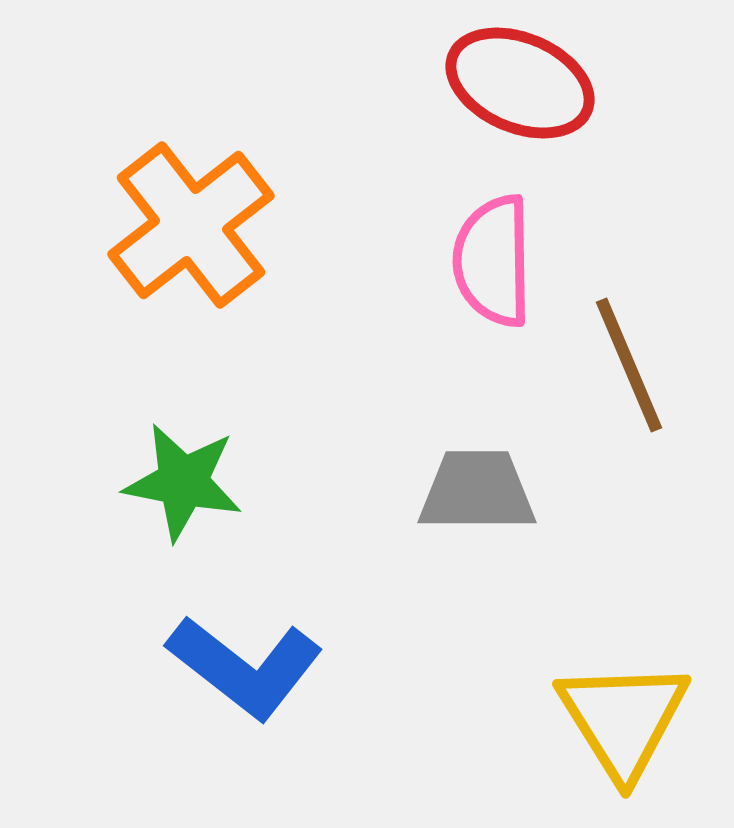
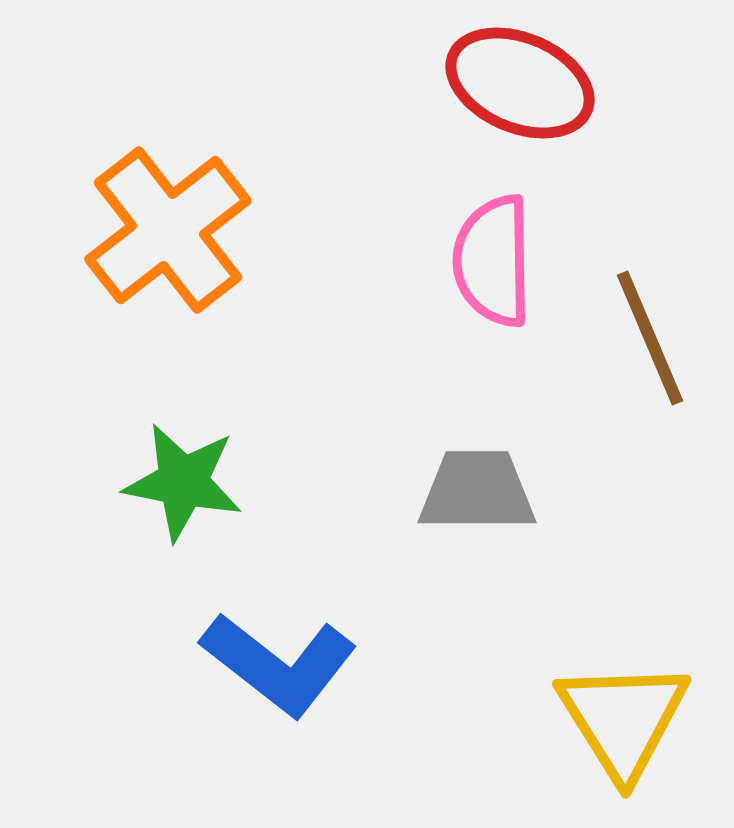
orange cross: moved 23 px left, 5 px down
brown line: moved 21 px right, 27 px up
blue L-shape: moved 34 px right, 3 px up
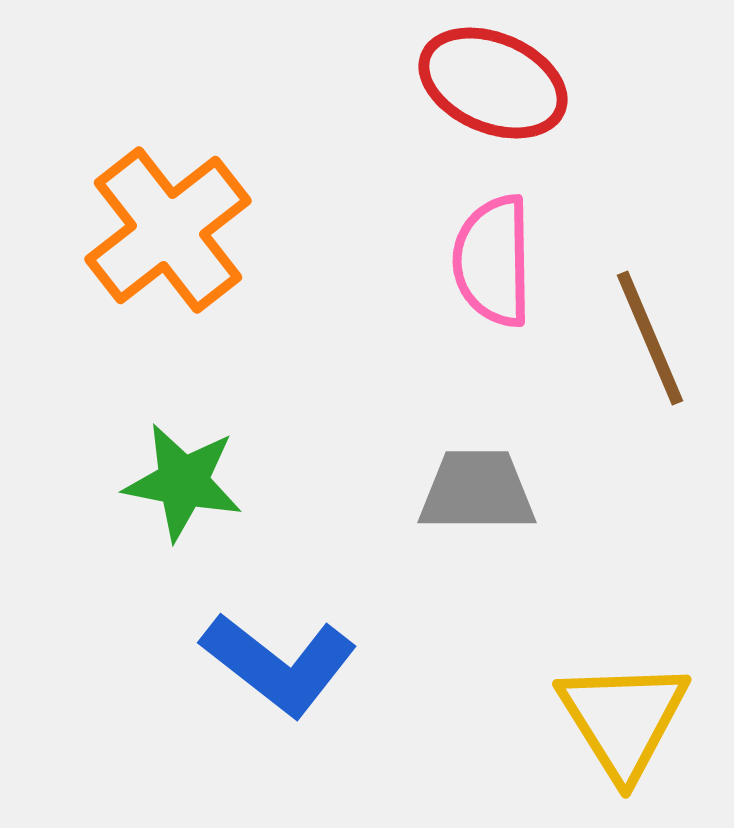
red ellipse: moved 27 px left
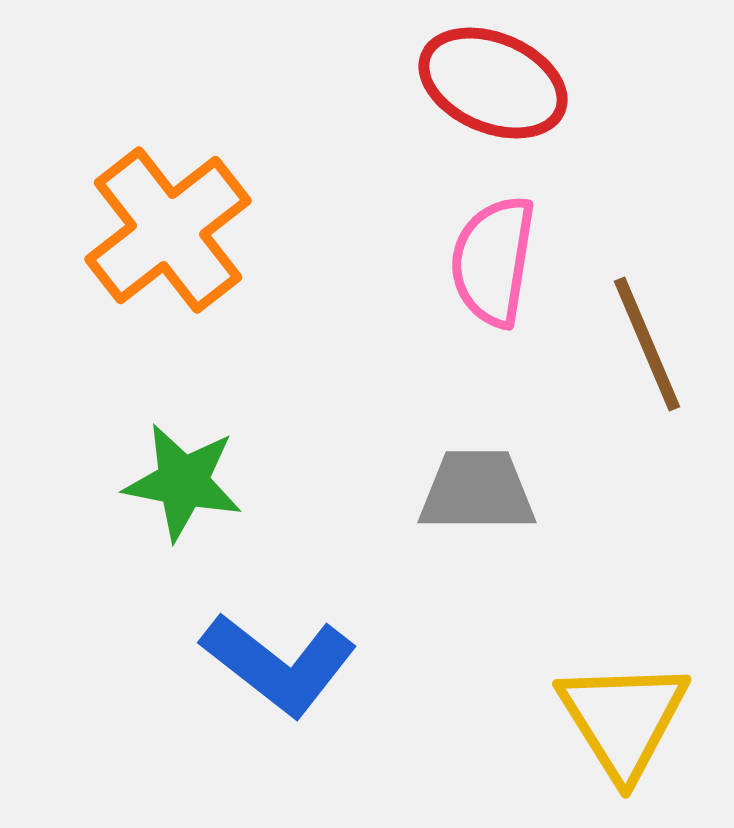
pink semicircle: rotated 10 degrees clockwise
brown line: moved 3 px left, 6 px down
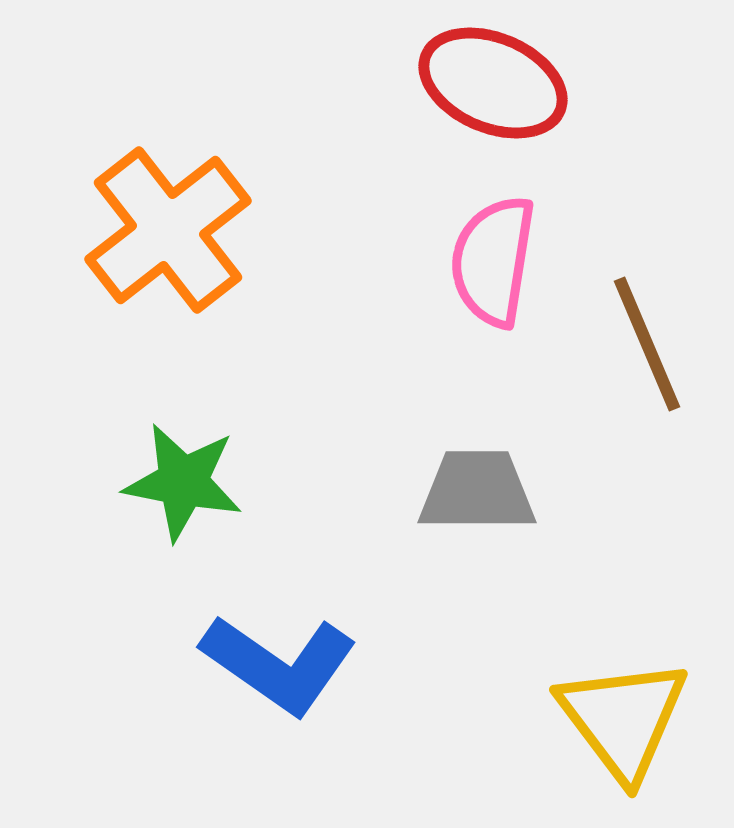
blue L-shape: rotated 3 degrees counterclockwise
yellow triangle: rotated 5 degrees counterclockwise
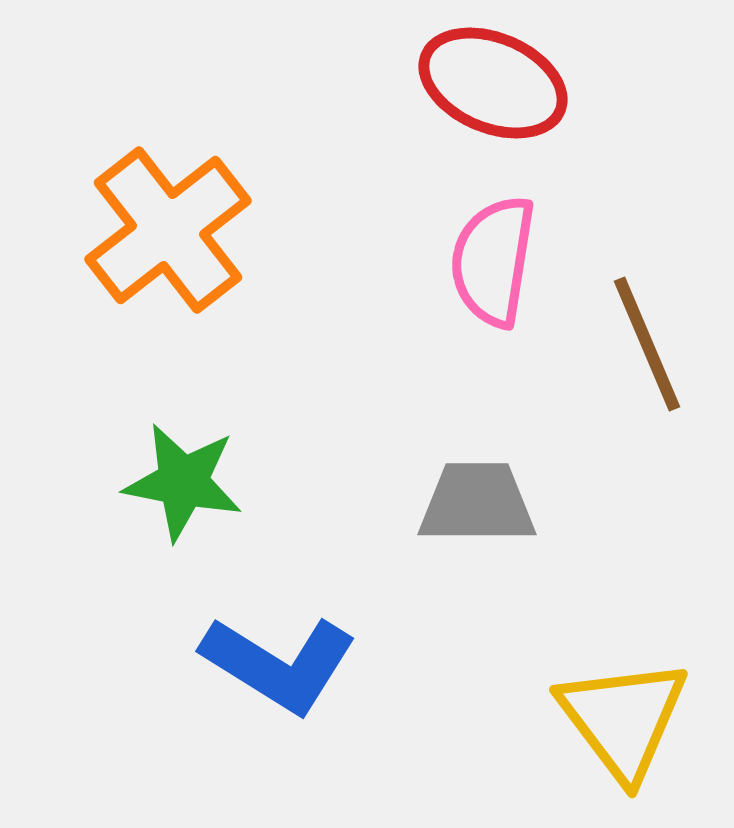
gray trapezoid: moved 12 px down
blue L-shape: rotated 3 degrees counterclockwise
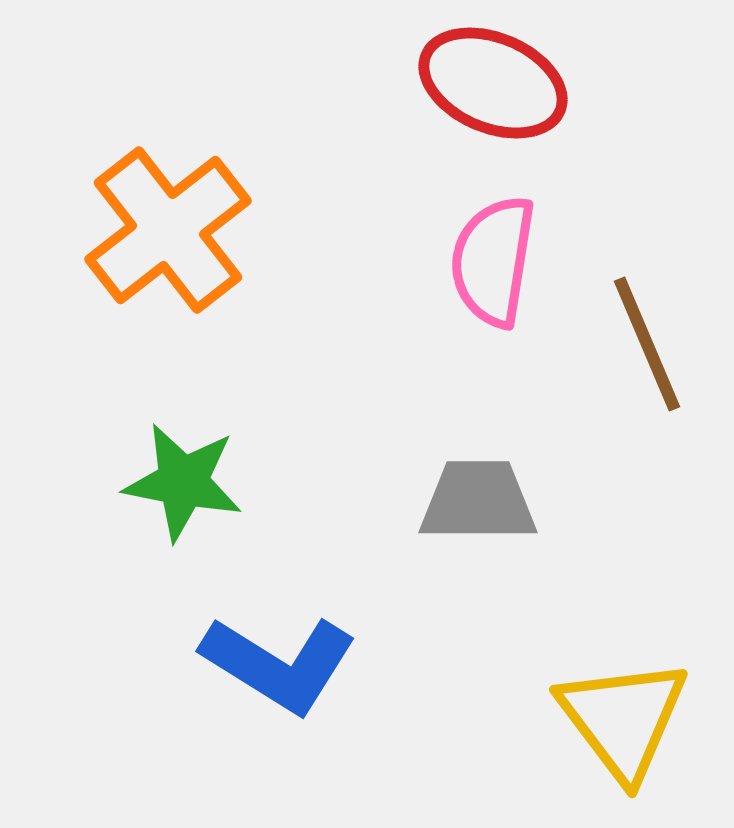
gray trapezoid: moved 1 px right, 2 px up
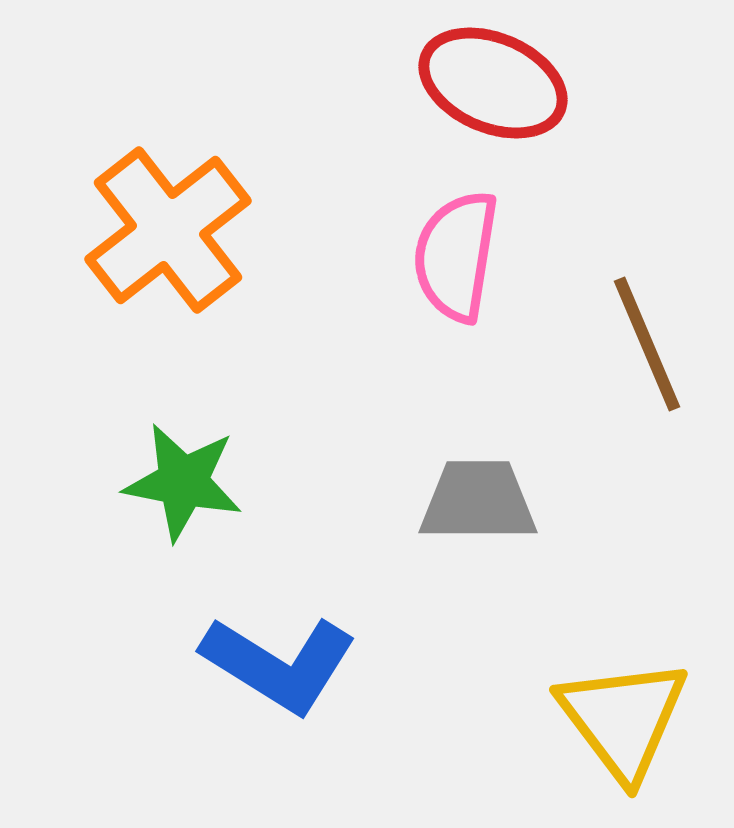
pink semicircle: moved 37 px left, 5 px up
